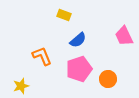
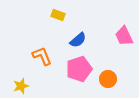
yellow rectangle: moved 6 px left
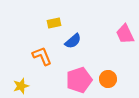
yellow rectangle: moved 4 px left, 8 px down; rotated 32 degrees counterclockwise
pink trapezoid: moved 1 px right, 2 px up
blue semicircle: moved 5 px left, 1 px down
pink pentagon: moved 11 px down
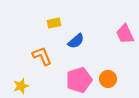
blue semicircle: moved 3 px right
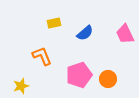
blue semicircle: moved 9 px right, 8 px up
pink pentagon: moved 5 px up
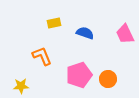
blue semicircle: rotated 120 degrees counterclockwise
yellow star: rotated 14 degrees clockwise
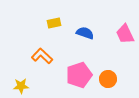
orange L-shape: rotated 25 degrees counterclockwise
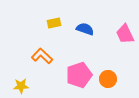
blue semicircle: moved 4 px up
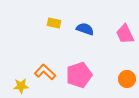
yellow rectangle: rotated 24 degrees clockwise
orange L-shape: moved 3 px right, 16 px down
orange circle: moved 19 px right
